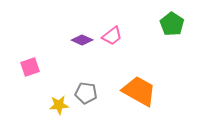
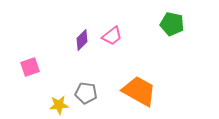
green pentagon: rotated 20 degrees counterclockwise
purple diamond: rotated 70 degrees counterclockwise
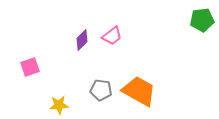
green pentagon: moved 30 px right, 4 px up; rotated 20 degrees counterclockwise
gray pentagon: moved 15 px right, 3 px up
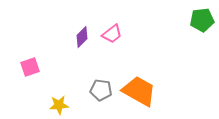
pink trapezoid: moved 2 px up
purple diamond: moved 3 px up
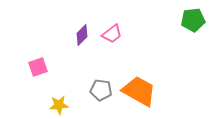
green pentagon: moved 9 px left
purple diamond: moved 2 px up
pink square: moved 8 px right
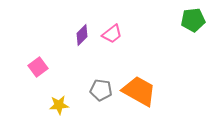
pink square: rotated 18 degrees counterclockwise
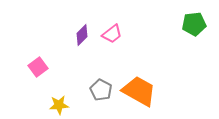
green pentagon: moved 1 px right, 4 px down
gray pentagon: rotated 20 degrees clockwise
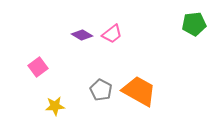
purple diamond: rotated 75 degrees clockwise
yellow star: moved 4 px left, 1 px down
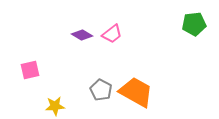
pink square: moved 8 px left, 3 px down; rotated 24 degrees clockwise
orange trapezoid: moved 3 px left, 1 px down
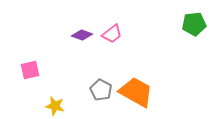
purple diamond: rotated 10 degrees counterclockwise
yellow star: rotated 18 degrees clockwise
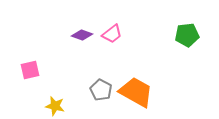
green pentagon: moved 7 px left, 11 px down
